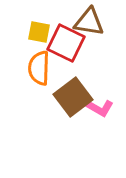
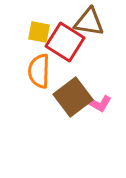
red square: moved 1 px left, 1 px up; rotated 6 degrees clockwise
orange semicircle: moved 3 px down
pink L-shape: moved 2 px left, 5 px up
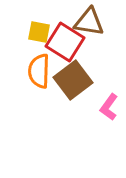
brown square: moved 17 px up
pink L-shape: moved 11 px right, 4 px down; rotated 96 degrees clockwise
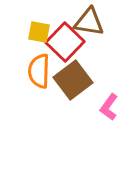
red square: rotated 12 degrees clockwise
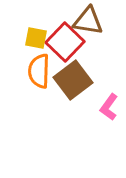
brown triangle: moved 1 px left, 1 px up
yellow square: moved 3 px left, 6 px down
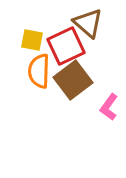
brown triangle: moved 2 px down; rotated 32 degrees clockwise
yellow square: moved 4 px left, 2 px down
red square: moved 1 px right, 4 px down; rotated 21 degrees clockwise
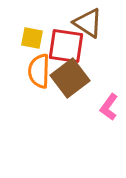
brown triangle: rotated 8 degrees counterclockwise
yellow square: moved 2 px up
red square: rotated 33 degrees clockwise
brown square: moved 3 px left, 2 px up
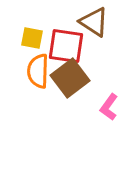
brown triangle: moved 6 px right, 1 px up
orange semicircle: moved 1 px left
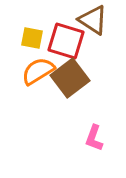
brown triangle: moved 1 px left, 2 px up
red square: moved 5 px up; rotated 9 degrees clockwise
orange semicircle: rotated 56 degrees clockwise
pink L-shape: moved 15 px left, 31 px down; rotated 16 degrees counterclockwise
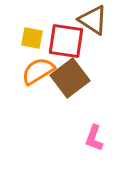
red square: rotated 9 degrees counterclockwise
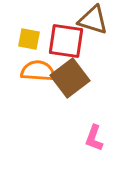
brown triangle: rotated 16 degrees counterclockwise
yellow square: moved 3 px left, 1 px down
orange semicircle: rotated 36 degrees clockwise
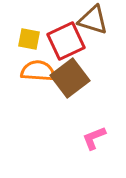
red square: rotated 33 degrees counterclockwise
pink L-shape: rotated 48 degrees clockwise
